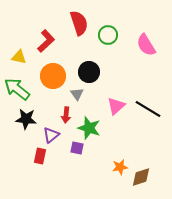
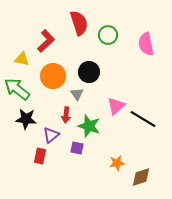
pink semicircle: moved 1 px up; rotated 20 degrees clockwise
yellow triangle: moved 3 px right, 2 px down
black line: moved 5 px left, 10 px down
green star: moved 2 px up
orange star: moved 3 px left, 4 px up
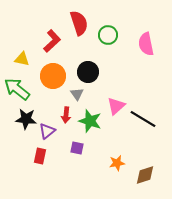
red L-shape: moved 6 px right
black circle: moved 1 px left
green star: moved 1 px right, 5 px up
purple triangle: moved 4 px left, 4 px up
brown diamond: moved 4 px right, 2 px up
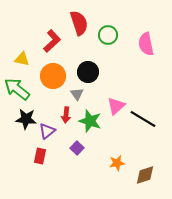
purple square: rotated 32 degrees clockwise
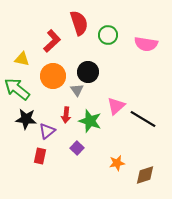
pink semicircle: rotated 70 degrees counterclockwise
gray triangle: moved 4 px up
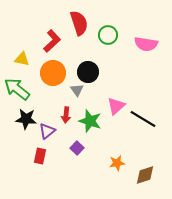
orange circle: moved 3 px up
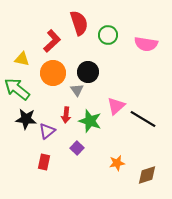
red rectangle: moved 4 px right, 6 px down
brown diamond: moved 2 px right
